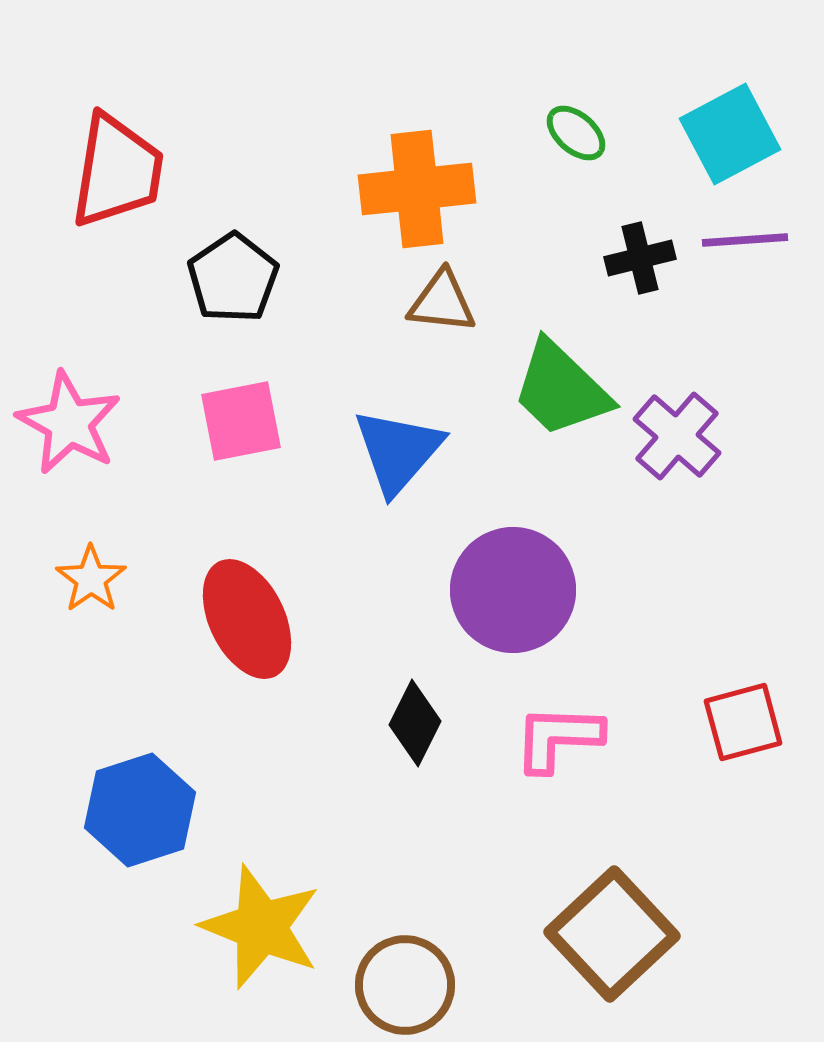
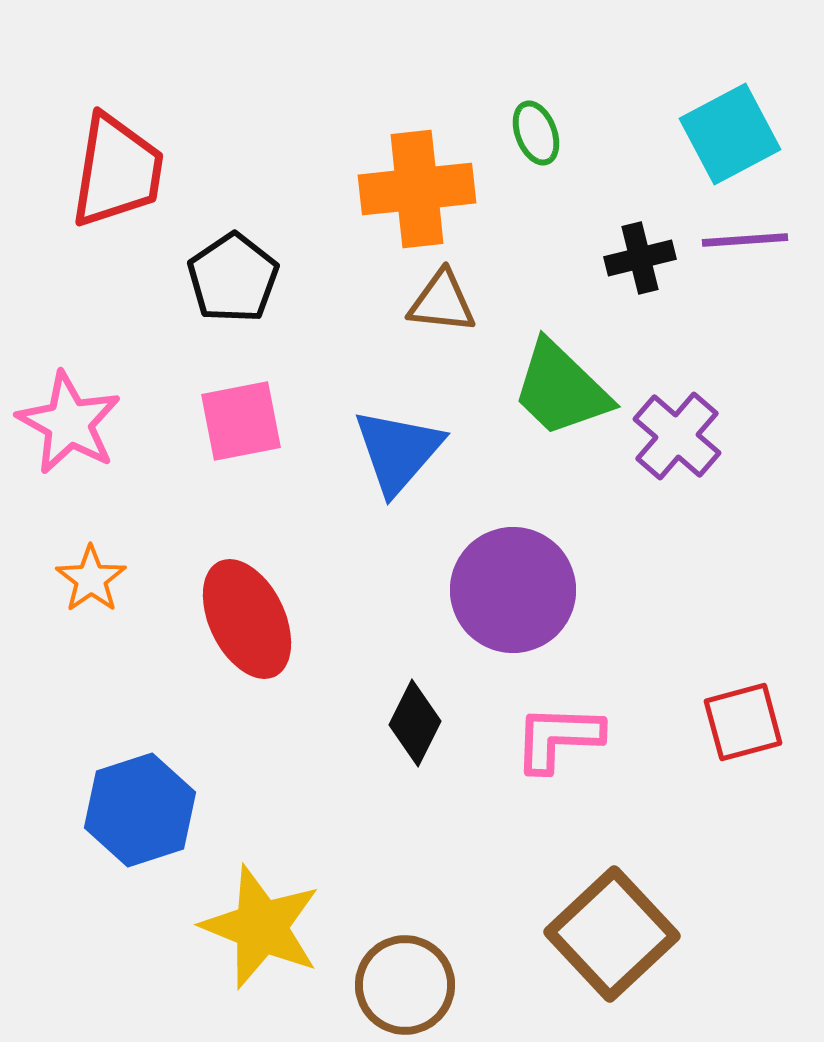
green ellipse: moved 40 px left; rotated 28 degrees clockwise
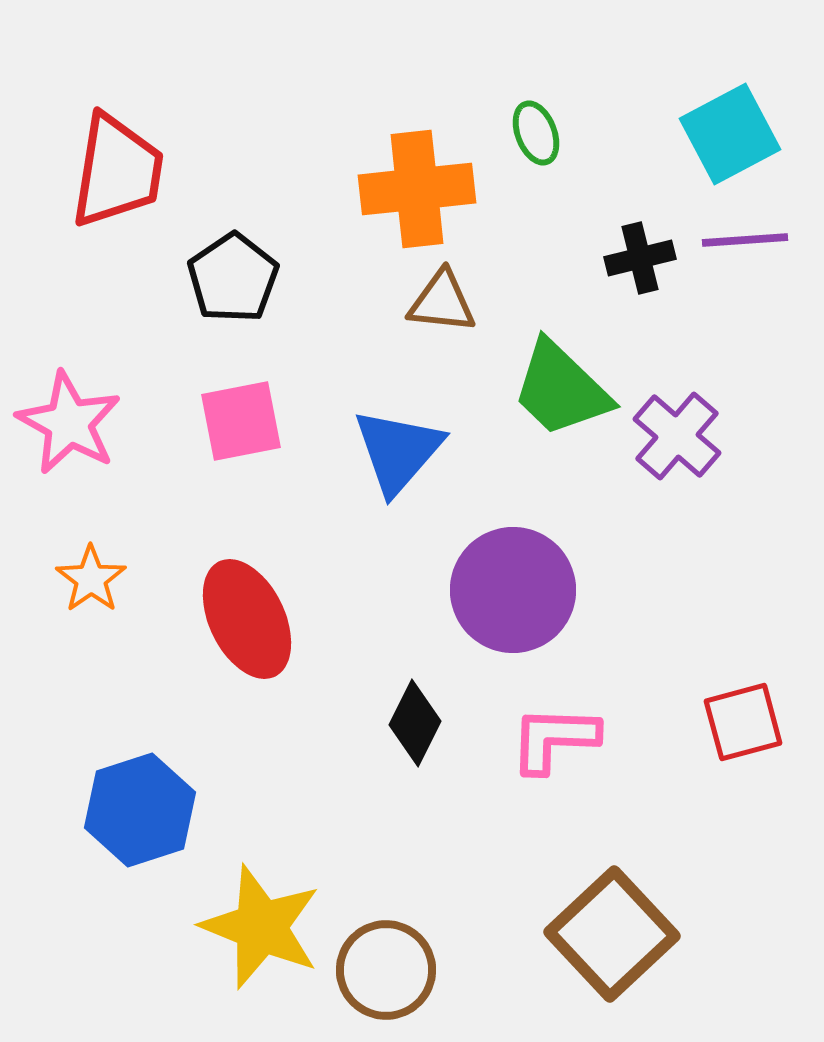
pink L-shape: moved 4 px left, 1 px down
brown circle: moved 19 px left, 15 px up
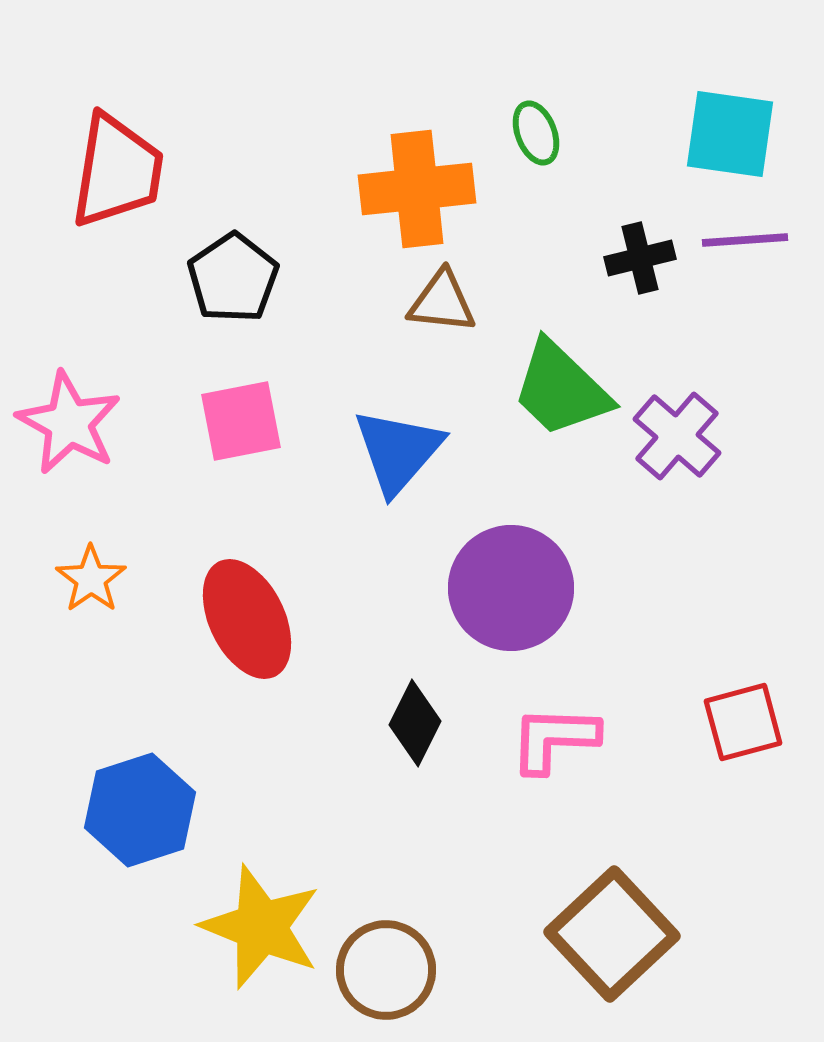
cyan square: rotated 36 degrees clockwise
purple circle: moved 2 px left, 2 px up
